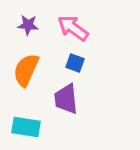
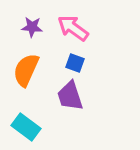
purple star: moved 4 px right, 2 px down
purple trapezoid: moved 4 px right, 3 px up; rotated 12 degrees counterclockwise
cyan rectangle: rotated 28 degrees clockwise
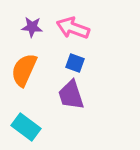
pink arrow: rotated 16 degrees counterclockwise
orange semicircle: moved 2 px left
purple trapezoid: moved 1 px right, 1 px up
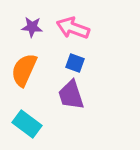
cyan rectangle: moved 1 px right, 3 px up
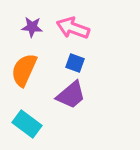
purple trapezoid: rotated 112 degrees counterclockwise
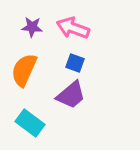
cyan rectangle: moved 3 px right, 1 px up
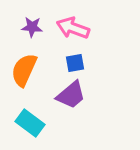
blue square: rotated 30 degrees counterclockwise
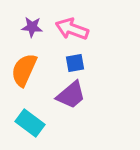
pink arrow: moved 1 px left, 1 px down
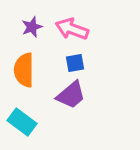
purple star: rotated 25 degrees counterclockwise
orange semicircle: rotated 24 degrees counterclockwise
cyan rectangle: moved 8 px left, 1 px up
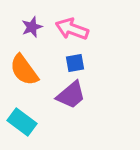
orange semicircle: rotated 36 degrees counterclockwise
